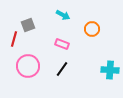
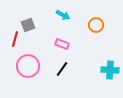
orange circle: moved 4 px right, 4 px up
red line: moved 1 px right
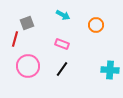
gray square: moved 1 px left, 2 px up
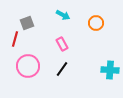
orange circle: moved 2 px up
pink rectangle: rotated 40 degrees clockwise
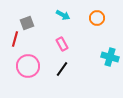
orange circle: moved 1 px right, 5 px up
cyan cross: moved 13 px up; rotated 12 degrees clockwise
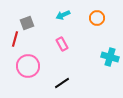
cyan arrow: rotated 128 degrees clockwise
black line: moved 14 px down; rotated 21 degrees clockwise
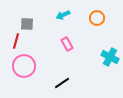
gray square: moved 1 px down; rotated 24 degrees clockwise
red line: moved 1 px right, 2 px down
pink rectangle: moved 5 px right
cyan cross: rotated 12 degrees clockwise
pink circle: moved 4 px left
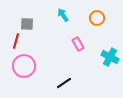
cyan arrow: rotated 80 degrees clockwise
pink rectangle: moved 11 px right
black line: moved 2 px right
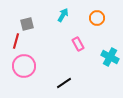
cyan arrow: rotated 64 degrees clockwise
gray square: rotated 16 degrees counterclockwise
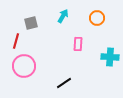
cyan arrow: moved 1 px down
gray square: moved 4 px right, 1 px up
pink rectangle: rotated 32 degrees clockwise
cyan cross: rotated 24 degrees counterclockwise
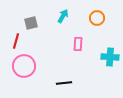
black line: rotated 28 degrees clockwise
